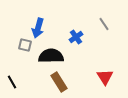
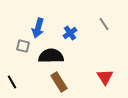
blue cross: moved 6 px left, 4 px up
gray square: moved 2 px left, 1 px down
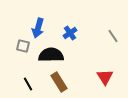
gray line: moved 9 px right, 12 px down
black semicircle: moved 1 px up
black line: moved 16 px right, 2 px down
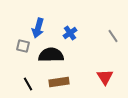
brown rectangle: rotated 66 degrees counterclockwise
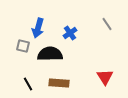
gray line: moved 6 px left, 12 px up
black semicircle: moved 1 px left, 1 px up
brown rectangle: moved 1 px down; rotated 12 degrees clockwise
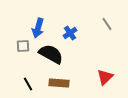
gray square: rotated 16 degrees counterclockwise
black semicircle: moved 1 px right; rotated 30 degrees clockwise
red triangle: rotated 18 degrees clockwise
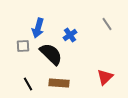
blue cross: moved 2 px down
black semicircle: rotated 15 degrees clockwise
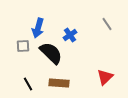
black semicircle: moved 1 px up
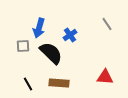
blue arrow: moved 1 px right
red triangle: rotated 48 degrees clockwise
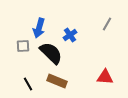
gray line: rotated 64 degrees clockwise
brown rectangle: moved 2 px left, 2 px up; rotated 18 degrees clockwise
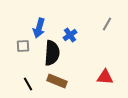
black semicircle: moved 1 px right; rotated 50 degrees clockwise
